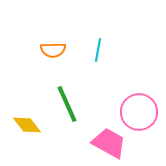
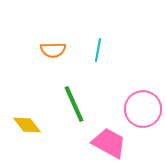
green line: moved 7 px right
pink circle: moved 4 px right, 3 px up
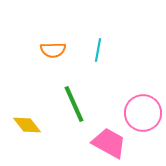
pink circle: moved 4 px down
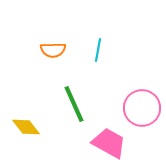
pink circle: moved 1 px left, 5 px up
yellow diamond: moved 1 px left, 2 px down
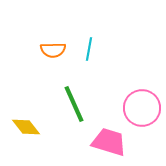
cyan line: moved 9 px left, 1 px up
pink trapezoid: moved 1 px up; rotated 12 degrees counterclockwise
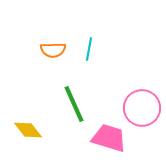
yellow diamond: moved 2 px right, 3 px down
pink trapezoid: moved 4 px up
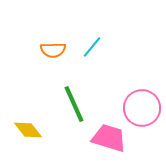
cyan line: moved 3 px right, 2 px up; rotated 30 degrees clockwise
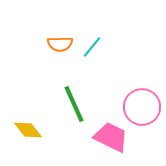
orange semicircle: moved 7 px right, 6 px up
pink circle: moved 1 px up
pink trapezoid: moved 2 px right, 1 px up; rotated 9 degrees clockwise
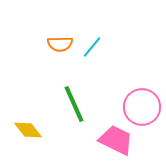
pink trapezoid: moved 5 px right, 3 px down
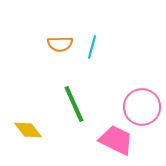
cyan line: rotated 25 degrees counterclockwise
